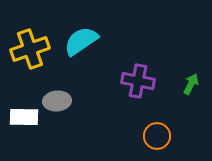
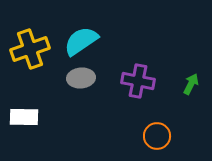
gray ellipse: moved 24 px right, 23 px up
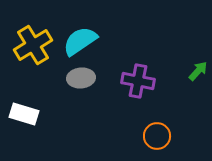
cyan semicircle: moved 1 px left
yellow cross: moved 3 px right, 4 px up; rotated 12 degrees counterclockwise
green arrow: moved 7 px right, 13 px up; rotated 15 degrees clockwise
white rectangle: moved 3 px up; rotated 16 degrees clockwise
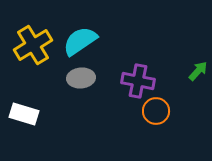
orange circle: moved 1 px left, 25 px up
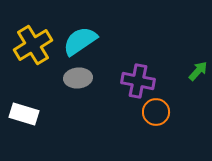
gray ellipse: moved 3 px left
orange circle: moved 1 px down
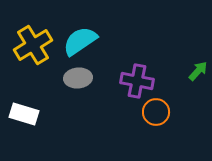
purple cross: moved 1 px left
